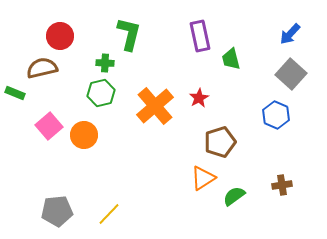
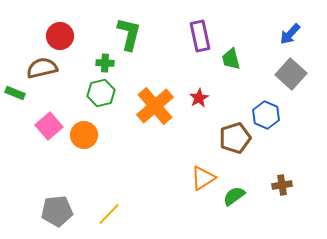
blue hexagon: moved 10 px left
brown pentagon: moved 15 px right, 4 px up
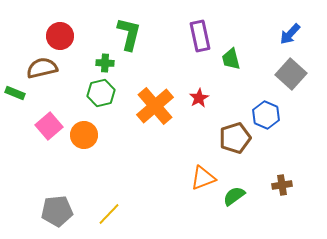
orange triangle: rotated 12 degrees clockwise
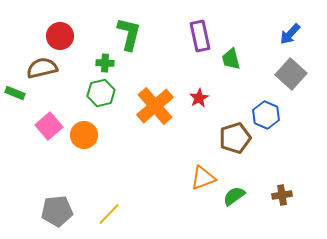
brown cross: moved 10 px down
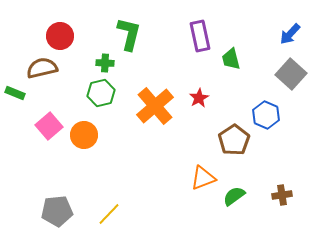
brown pentagon: moved 1 px left, 2 px down; rotated 16 degrees counterclockwise
